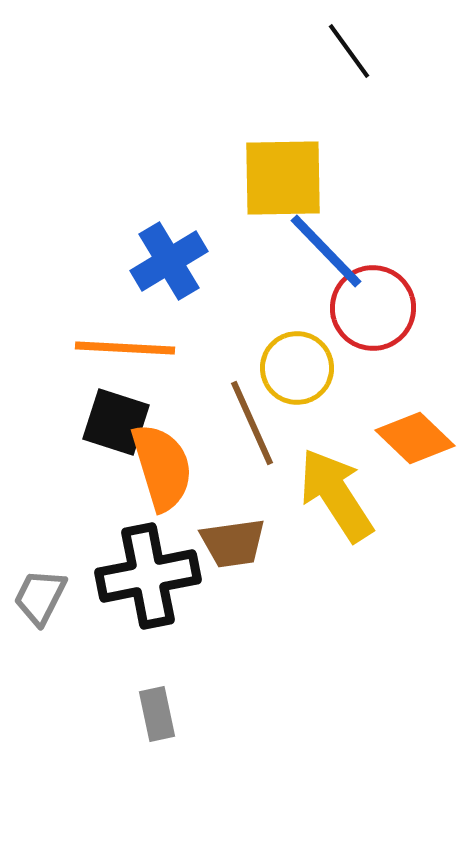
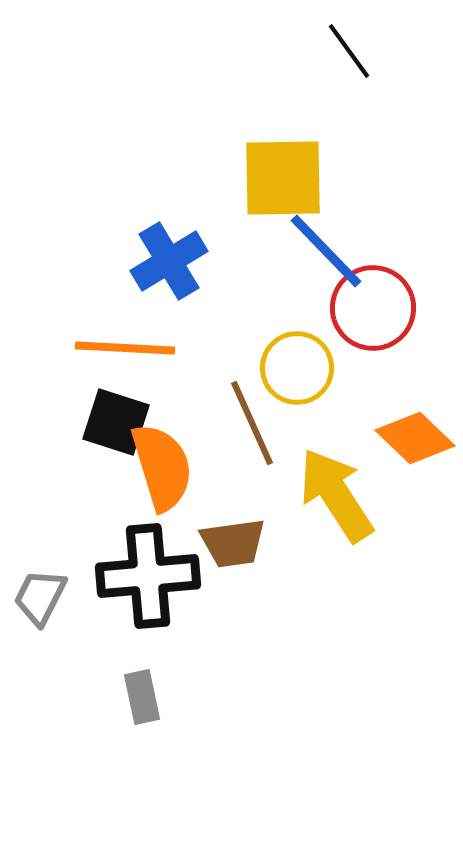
black cross: rotated 6 degrees clockwise
gray rectangle: moved 15 px left, 17 px up
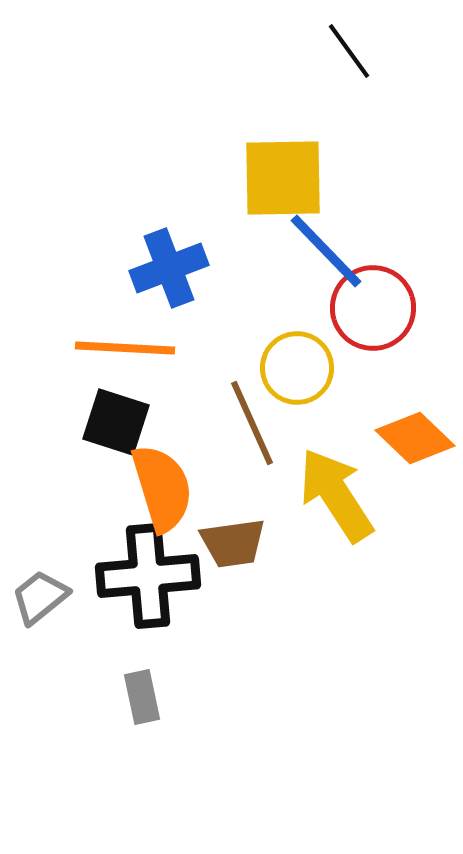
blue cross: moved 7 px down; rotated 10 degrees clockwise
orange semicircle: moved 21 px down
gray trapezoid: rotated 24 degrees clockwise
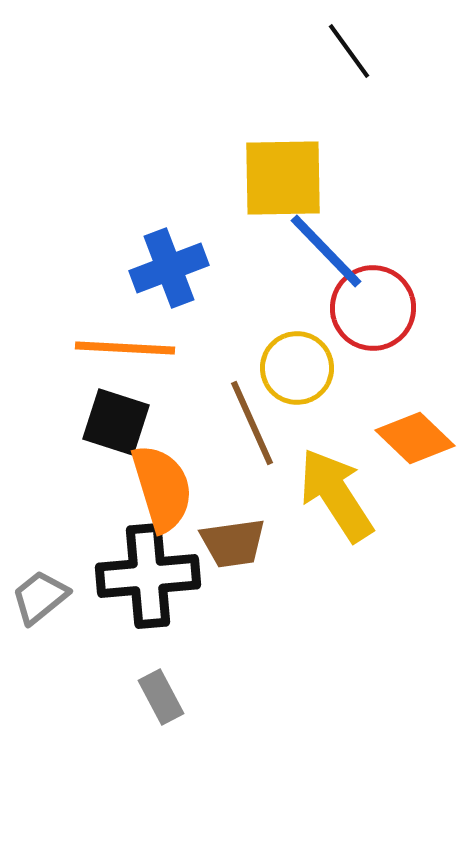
gray rectangle: moved 19 px right; rotated 16 degrees counterclockwise
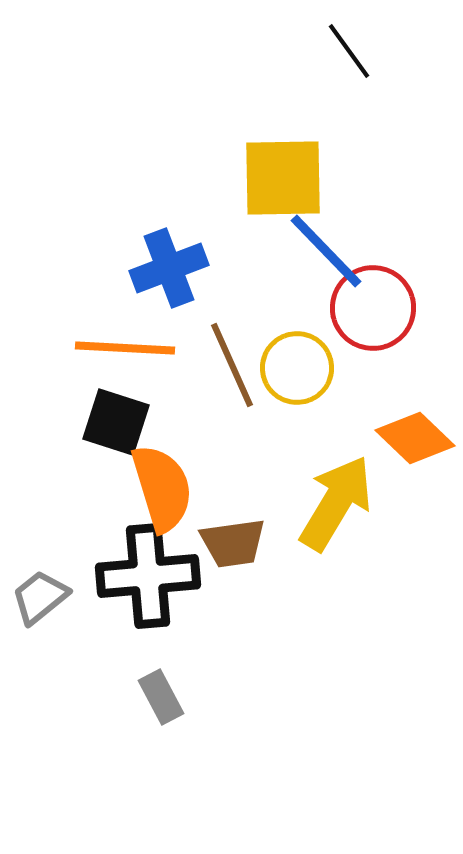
brown line: moved 20 px left, 58 px up
yellow arrow: moved 8 px down; rotated 64 degrees clockwise
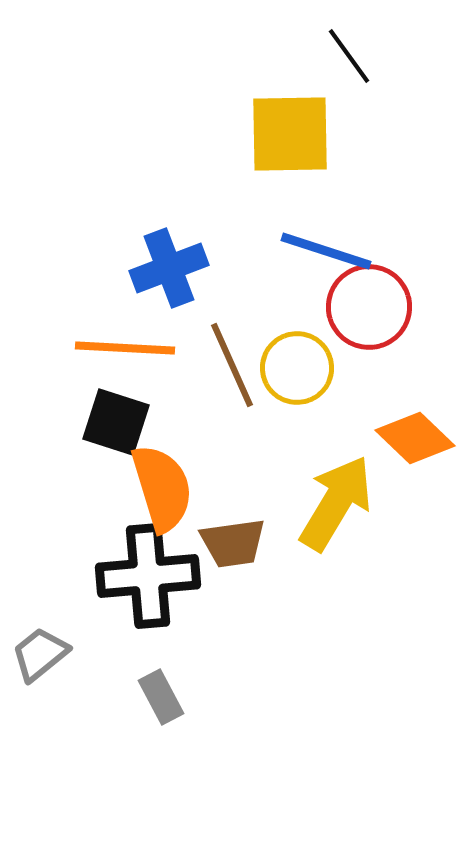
black line: moved 5 px down
yellow square: moved 7 px right, 44 px up
blue line: rotated 28 degrees counterclockwise
red circle: moved 4 px left, 1 px up
gray trapezoid: moved 57 px down
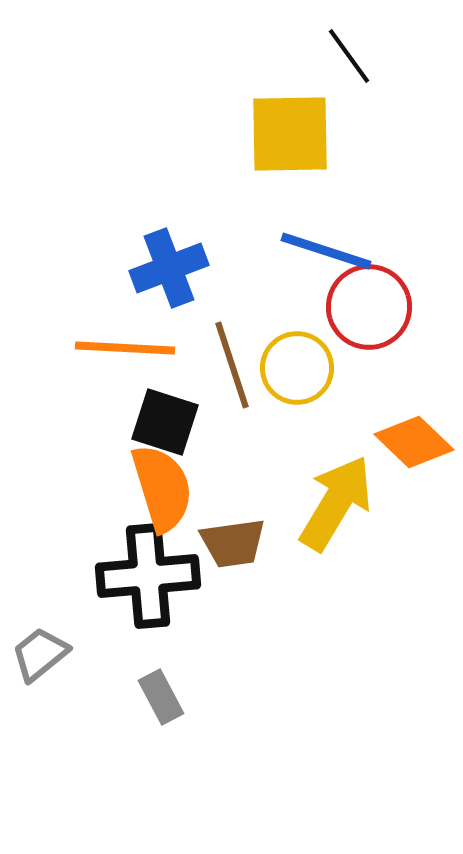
brown line: rotated 6 degrees clockwise
black square: moved 49 px right
orange diamond: moved 1 px left, 4 px down
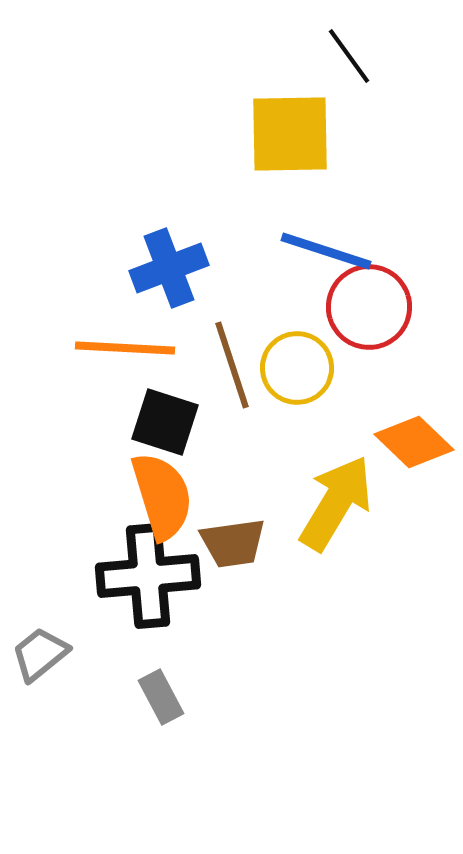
orange semicircle: moved 8 px down
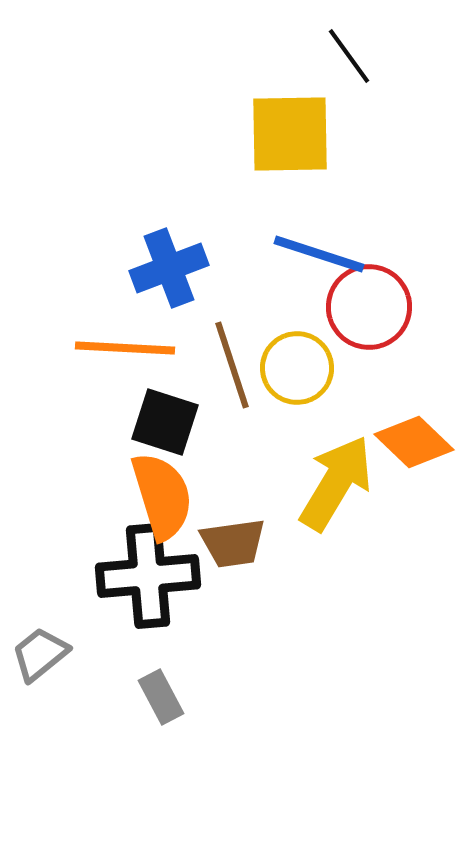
blue line: moved 7 px left, 3 px down
yellow arrow: moved 20 px up
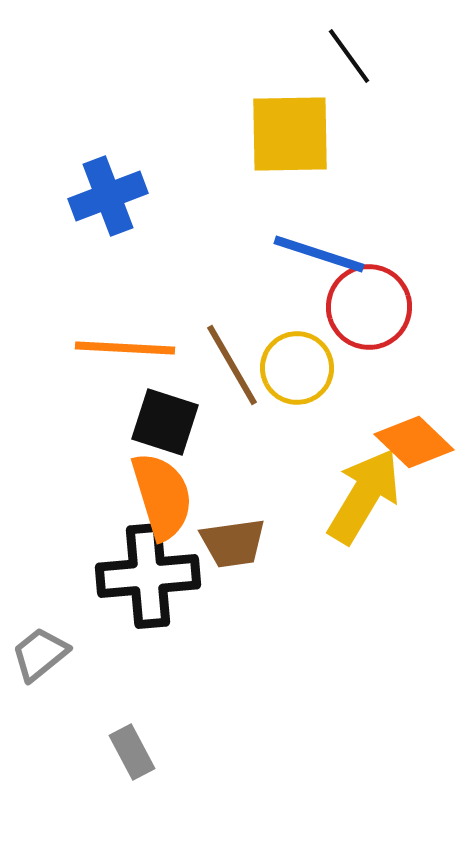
blue cross: moved 61 px left, 72 px up
brown line: rotated 12 degrees counterclockwise
yellow arrow: moved 28 px right, 13 px down
gray rectangle: moved 29 px left, 55 px down
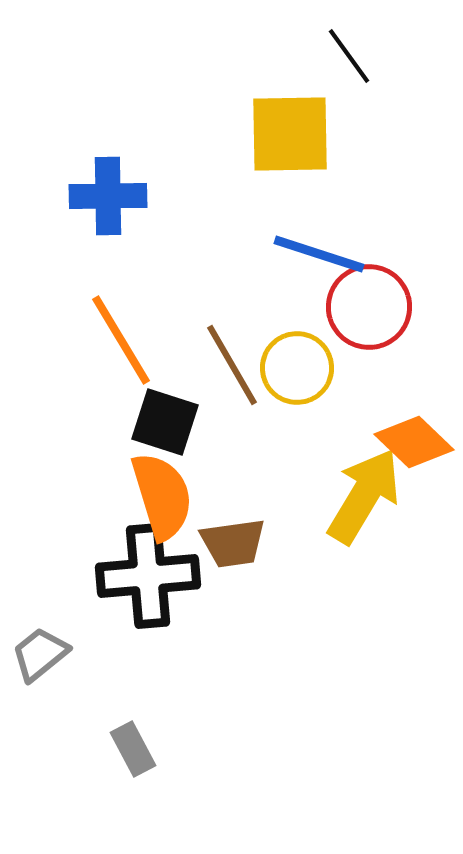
blue cross: rotated 20 degrees clockwise
orange line: moved 4 px left, 8 px up; rotated 56 degrees clockwise
gray rectangle: moved 1 px right, 3 px up
